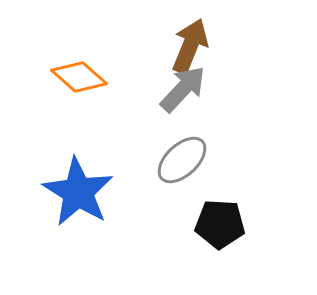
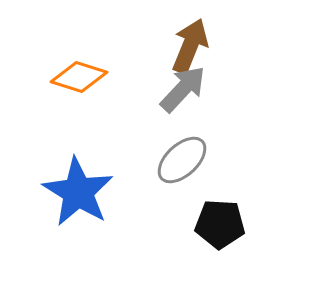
orange diamond: rotated 24 degrees counterclockwise
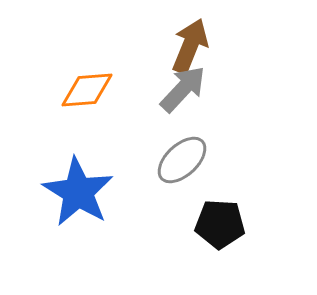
orange diamond: moved 8 px right, 13 px down; rotated 22 degrees counterclockwise
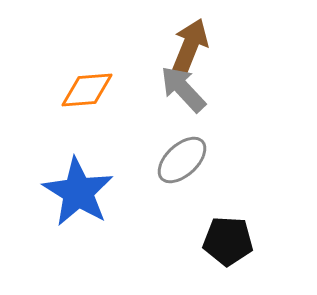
gray arrow: rotated 86 degrees counterclockwise
black pentagon: moved 8 px right, 17 px down
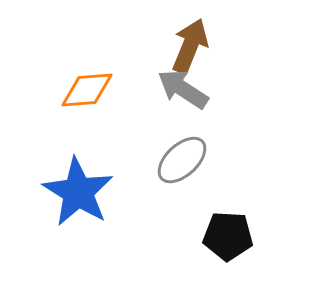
gray arrow: rotated 14 degrees counterclockwise
black pentagon: moved 5 px up
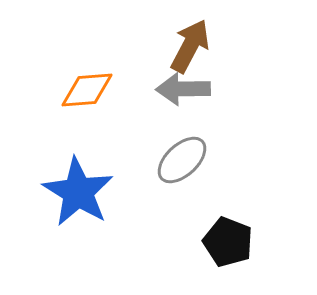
brown arrow: rotated 6 degrees clockwise
gray arrow: rotated 34 degrees counterclockwise
black pentagon: moved 6 px down; rotated 18 degrees clockwise
